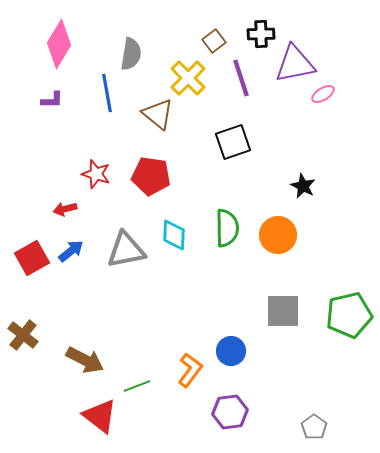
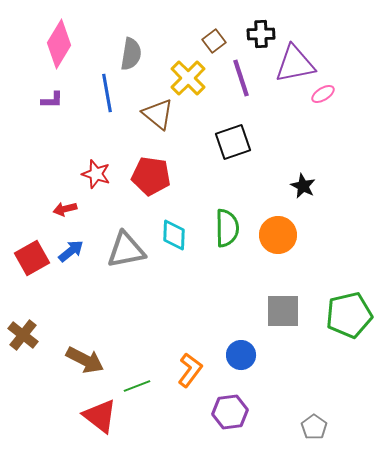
blue circle: moved 10 px right, 4 px down
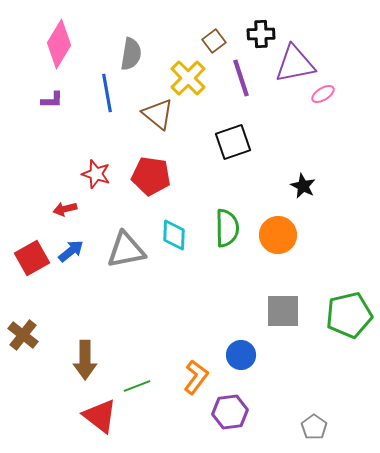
brown arrow: rotated 63 degrees clockwise
orange L-shape: moved 6 px right, 7 px down
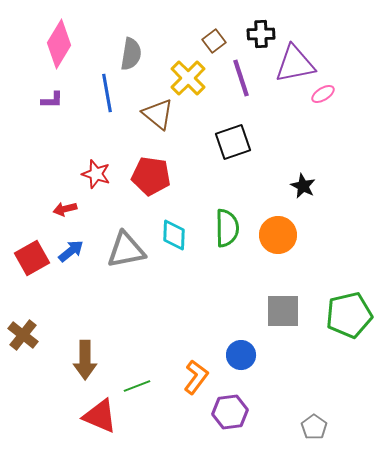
red triangle: rotated 15 degrees counterclockwise
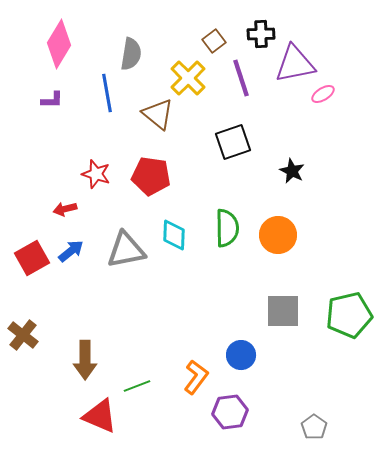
black star: moved 11 px left, 15 px up
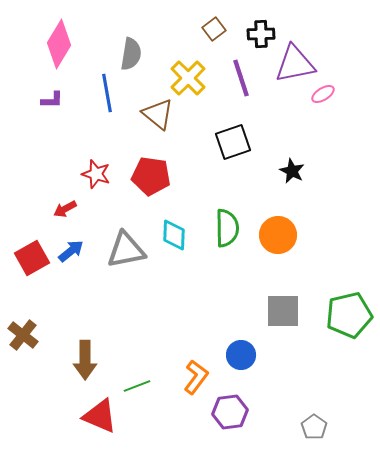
brown square: moved 12 px up
red arrow: rotated 15 degrees counterclockwise
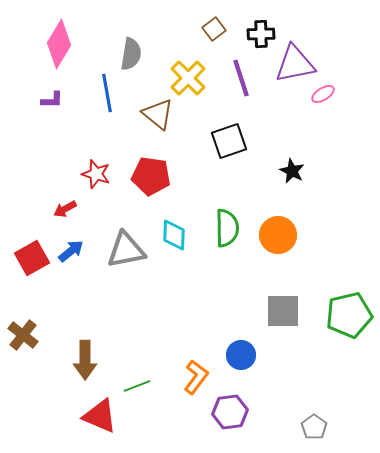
black square: moved 4 px left, 1 px up
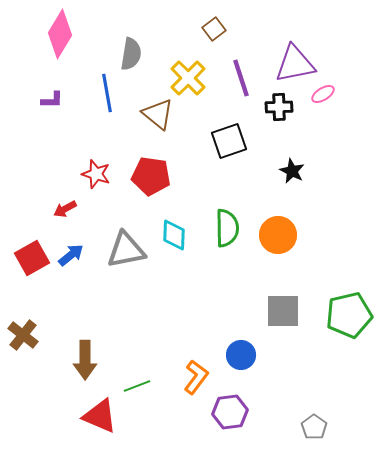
black cross: moved 18 px right, 73 px down
pink diamond: moved 1 px right, 10 px up
blue arrow: moved 4 px down
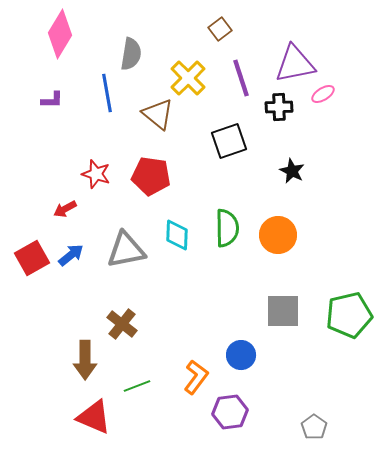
brown square: moved 6 px right
cyan diamond: moved 3 px right
brown cross: moved 99 px right, 11 px up
red triangle: moved 6 px left, 1 px down
